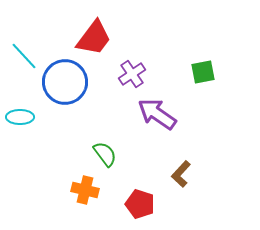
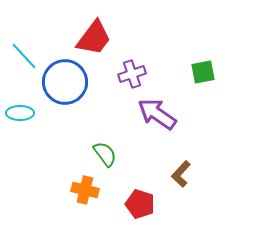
purple cross: rotated 16 degrees clockwise
cyan ellipse: moved 4 px up
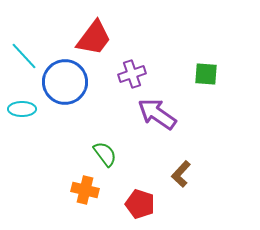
green square: moved 3 px right, 2 px down; rotated 15 degrees clockwise
cyan ellipse: moved 2 px right, 4 px up
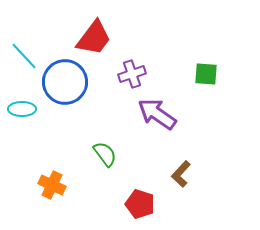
orange cross: moved 33 px left, 5 px up; rotated 12 degrees clockwise
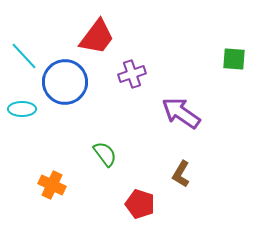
red trapezoid: moved 3 px right, 1 px up
green square: moved 28 px right, 15 px up
purple arrow: moved 24 px right, 1 px up
brown L-shape: rotated 12 degrees counterclockwise
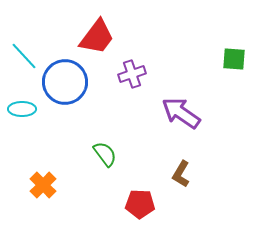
orange cross: moved 9 px left; rotated 20 degrees clockwise
red pentagon: rotated 16 degrees counterclockwise
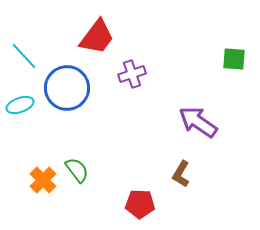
blue circle: moved 2 px right, 6 px down
cyan ellipse: moved 2 px left, 4 px up; rotated 20 degrees counterclockwise
purple arrow: moved 17 px right, 9 px down
green semicircle: moved 28 px left, 16 px down
orange cross: moved 5 px up
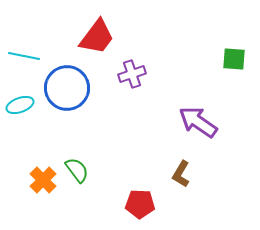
cyan line: rotated 36 degrees counterclockwise
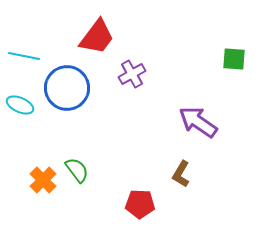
purple cross: rotated 12 degrees counterclockwise
cyan ellipse: rotated 44 degrees clockwise
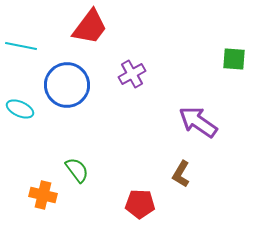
red trapezoid: moved 7 px left, 10 px up
cyan line: moved 3 px left, 10 px up
blue circle: moved 3 px up
cyan ellipse: moved 4 px down
orange cross: moved 15 px down; rotated 32 degrees counterclockwise
